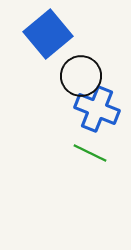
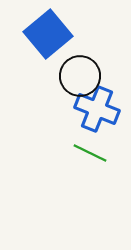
black circle: moved 1 px left
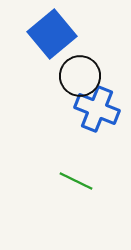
blue square: moved 4 px right
green line: moved 14 px left, 28 px down
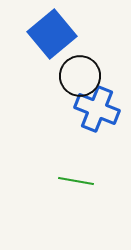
green line: rotated 16 degrees counterclockwise
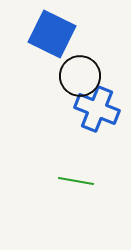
blue square: rotated 24 degrees counterclockwise
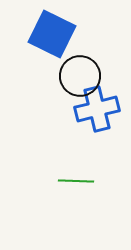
blue cross: rotated 36 degrees counterclockwise
green line: rotated 8 degrees counterclockwise
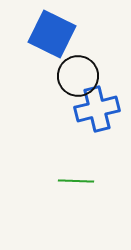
black circle: moved 2 px left
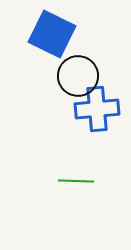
blue cross: rotated 9 degrees clockwise
